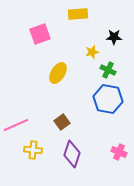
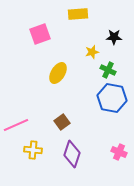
blue hexagon: moved 4 px right, 1 px up
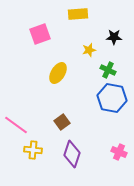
yellow star: moved 3 px left, 2 px up
pink line: rotated 60 degrees clockwise
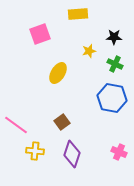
yellow star: moved 1 px down
green cross: moved 7 px right, 6 px up
yellow cross: moved 2 px right, 1 px down
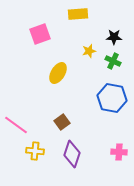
green cross: moved 2 px left, 3 px up
pink cross: rotated 21 degrees counterclockwise
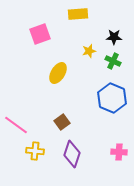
blue hexagon: rotated 12 degrees clockwise
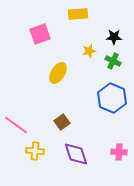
purple diamond: moved 4 px right; rotated 36 degrees counterclockwise
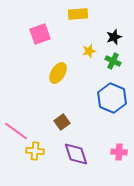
black star: rotated 21 degrees counterclockwise
pink line: moved 6 px down
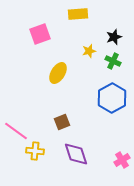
blue hexagon: rotated 8 degrees clockwise
brown square: rotated 14 degrees clockwise
pink cross: moved 3 px right, 8 px down; rotated 35 degrees counterclockwise
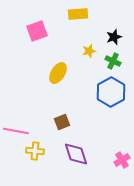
pink square: moved 3 px left, 3 px up
blue hexagon: moved 1 px left, 6 px up
pink line: rotated 25 degrees counterclockwise
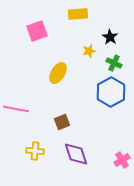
black star: moved 4 px left; rotated 21 degrees counterclockwise
green cross: moved 1 px right, 2 px down
pink line: moved 22 px up
